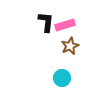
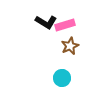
black L-shape: rotated 115 degrees clockwise
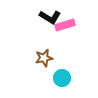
black L-shape: moved 4 px right, 5 px up
brown star: moved 26 px left, 12 px down; rotated 12 degrees clockwise
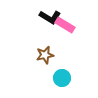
pink rectangle: rotated 48 degrees clockwise
brown star: moved 1 px right, 3 px up
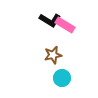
black L-shape: moved 3 px down
brown star: moved 8 px right
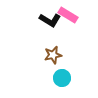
pink rectangle: moved 3 px right, 10 px up
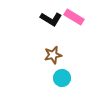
pink rectangle: moved 6 px right, 2 px down
black L-shape: moved 1 px right, 1 px up
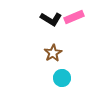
pink rectangle: rotated 54 degrees counterclockwise
brown star: moved 2 px up; rotated 18 degrees counterclockwise
